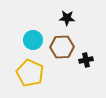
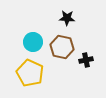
cyan circle: moved 2 px down
brown hexagon: rotated 15 degrees clockwise
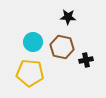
black star: moved 1 px right, 1 px up
yellow pentagon: rotated 20 degrees counterclockwise
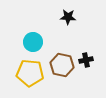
brown hexagon: moved 18 px down
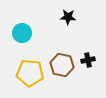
cyan circle: moved 11 px left, 9 px up
black cross: moved 2 px right
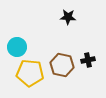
cyan circle: moved 5 px left, 14 px down
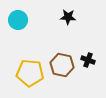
cyan circle: moved 1 px right, 27 px up
black cross: rotated 32 degrees clockwise
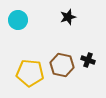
black star: rotated 21 degrees counterclockwise
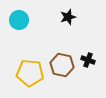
cyan circle: moved 1 px right
